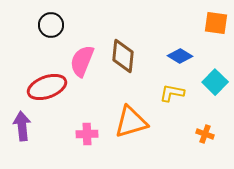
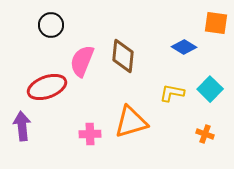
blue diamond: moved 4 px right, 9 px up
cyan square: moved 5 px left, 7 px down
pink cross: moved 3 px right
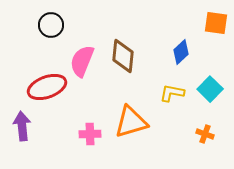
blue diamond: moved 3 px left, 5 px down; rotated 75 degrees counterclockwise
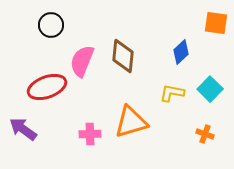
purple arrow: moved 1 px right, 3 px down; rotated 48 degrees counterclockwise
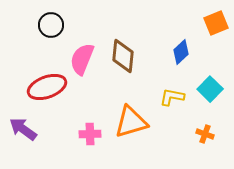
orange square: rotated 30 degrees counterclockwise
pink semicircle: moved 2 px up
yellow L-shape: moved 4 px down
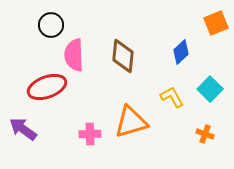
pink semicircle: moved 8 px left, 4 px up; rotated 24 degrees counterclockwise
yellow L-shape: rotated 50 degrees clockwise
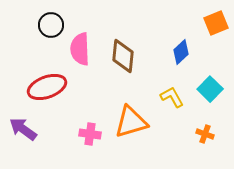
pink semicircle: moved 6 px right, 6 px up
pink cross: rotated 10 degrees clockwise
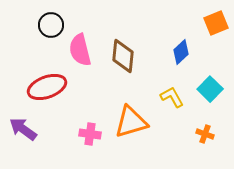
pink semicircle: moved 1 px down; rotated 12 degrees counterclockwise
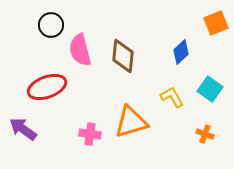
cyan square: rotated 10 degrees counterclockwise
